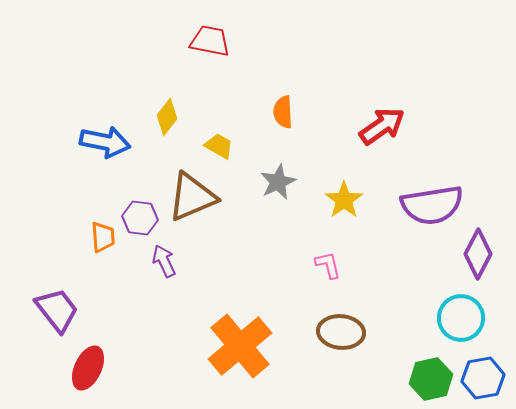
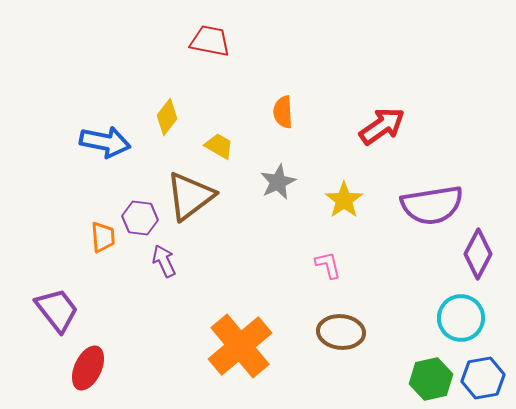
brown triangle: moved 2 px left, 1 px up; rotated 14 degrees counterclockwise
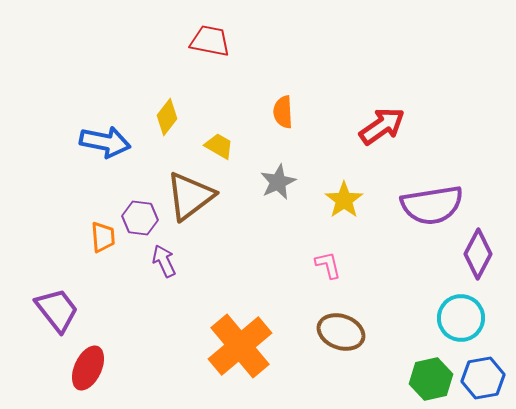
brown ellipse: rotated 15 degrees clockwise
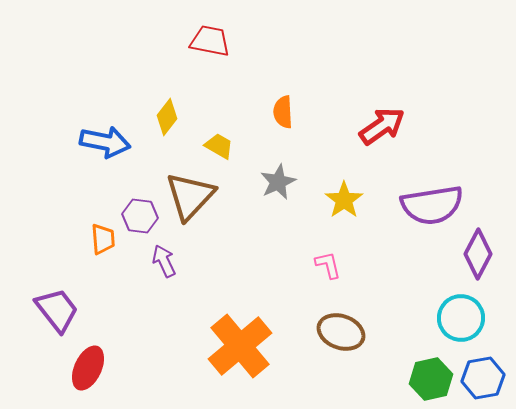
brown triangle: rotated 10 degrees counterclockwise
purple hexagon: moved 2 px up
orange trapezoid: moved 2 px down
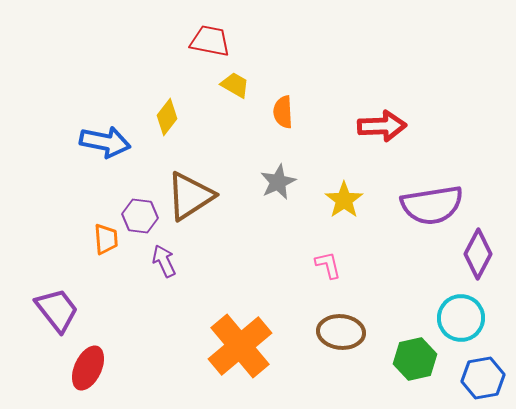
red arrow: rotated 33 degrees clockwise
yellow trapezoid: moved 16 px right, 61 px up
brown triangle: rotated 14 degrees clockwise
orange trapezoid: moved 3 px right
brown ellipse: rotated 15 degrees counterclockwise
green hexagon: moved 16 px left, 20 px up
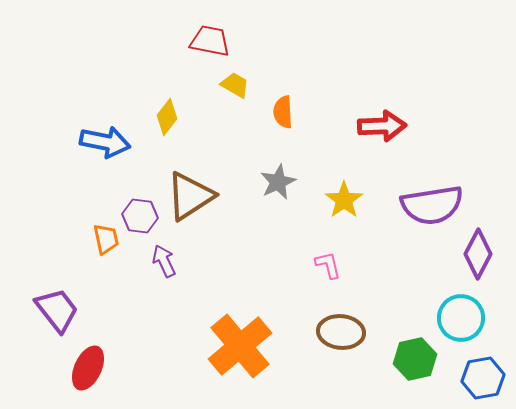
orange trapezoid: rotated 8 degrees counterclockwise
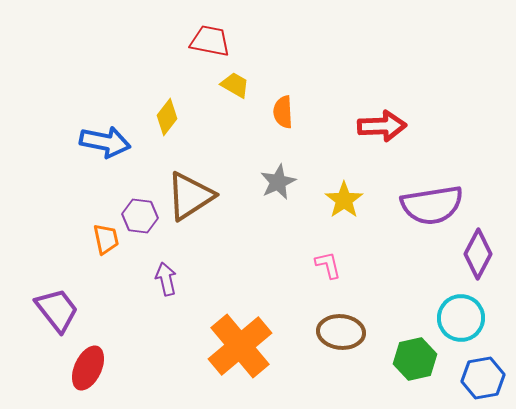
purple arrow: moved 2 px right, 18 px down; rotated 12 degrees clockwise
